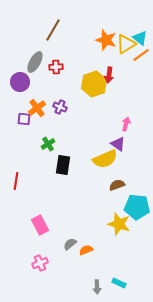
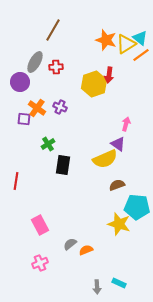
orange cross: rotated 18 degrees counterclockwise
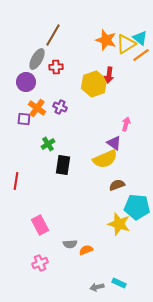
brown line: moved 5 px down
gray ellipse: moved 2 px right, 3 px up
purple circle: moved 6 px right
purple triangle: moved 4 px left, 1 px up
gray semicircle: rotated 144 degrees counterclockwise
gray arrow: rotated 80 degrees clockwise
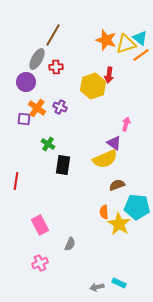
yellow triangle: rotated 15 degrees clockwise
yellow hexagon: moved 1 px left, 2 px down
green cross: rotated 24 degrees counterclockwise
yellow star: rotated 15 degrees clockwise
gray semicircle: rotated 64 degrees counterclockwise
orange semicircle: moved 18 px right, 38 px up; rotated 72 degrees counterclockwise
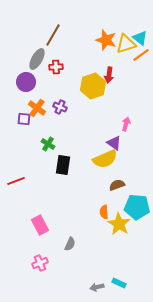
red line: rotated 60 degrees clockwise
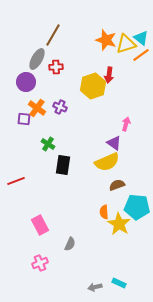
cyan triangle: moved 1 px right
yellow semicircle: moved 2 px right, 3 px down
gray arrow: moved 2 px left
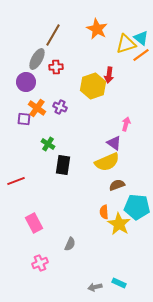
orange star: moved 9 px left, 11 px up; rotated 10 degrees clockwise
pink rectangle: moved 6 px left, 2 px up
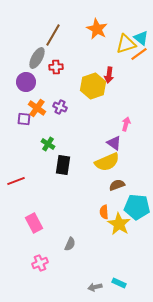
orange line: moved 2 px left, 1 px up
gray ellipse: moved 1 px up
